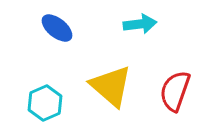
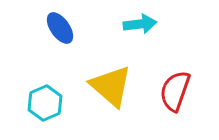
blue ellipse: moved 3 px right; rotated 16 degrees clockwise
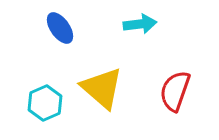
yellow triangle: moved 9 px left, 2 px down
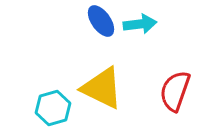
blue ellipse: moved 41 px right, 7 px up
yellow triangle: rotated 15 degrees counterclockwise
cyan hexagon: moved 8 px right, 5 px down; rotated 8 degrees clockwise
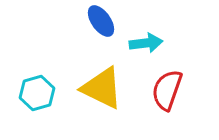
cyan arrow: moved 6 px right, 19 px down
red semicircle: moved 8 px left, 1 px up
cyan hexagon: moved 16 px left, 15 px up
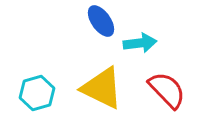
cyan arrow: moved 6 px left
red semicircle: rotated 117 degrees clockwise
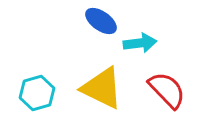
blue ellipse: rotated 20 degrees counterclockwise
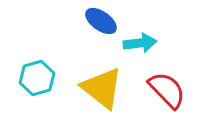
yellow triangle: rotated 12 degrees clockwise
cyan hexagon: moved 15 px up
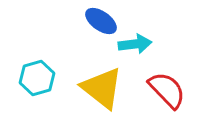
cyan arrow: moved 5 px left, 1 px down
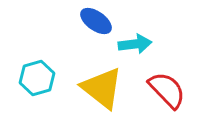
blue ellipse: moved 5 px left
